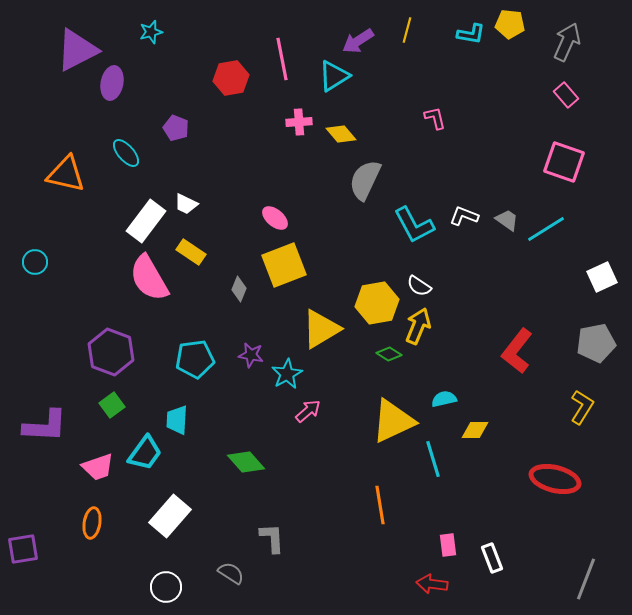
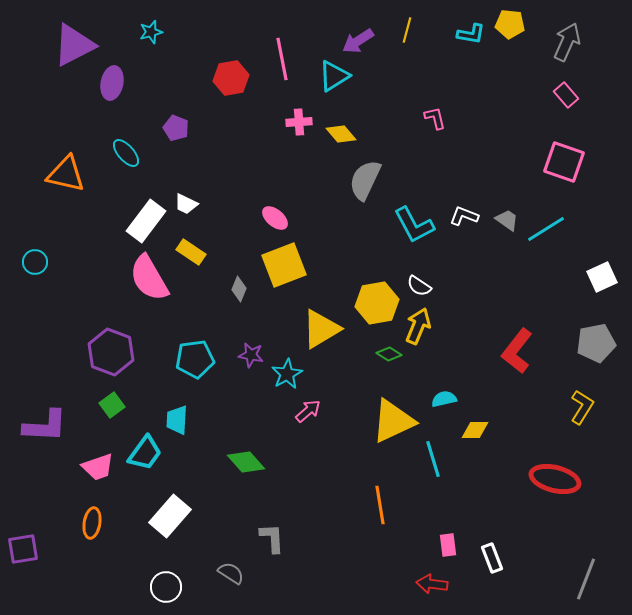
purple triangle at (77, 50): moved 3 px left, 5 px up
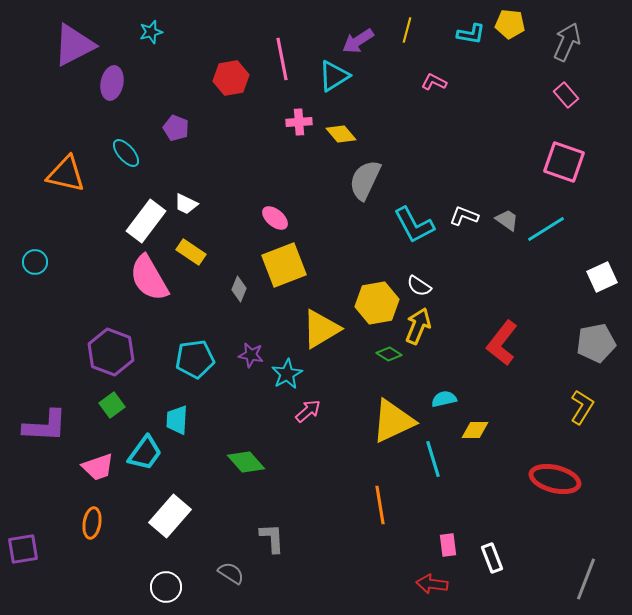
pink L-shape at (435, 118): moved 1 px left, 36 px up; rotated 50 degrees counterclockwise
red L-shape at (517, 351): moved 15 px left, 8 px up
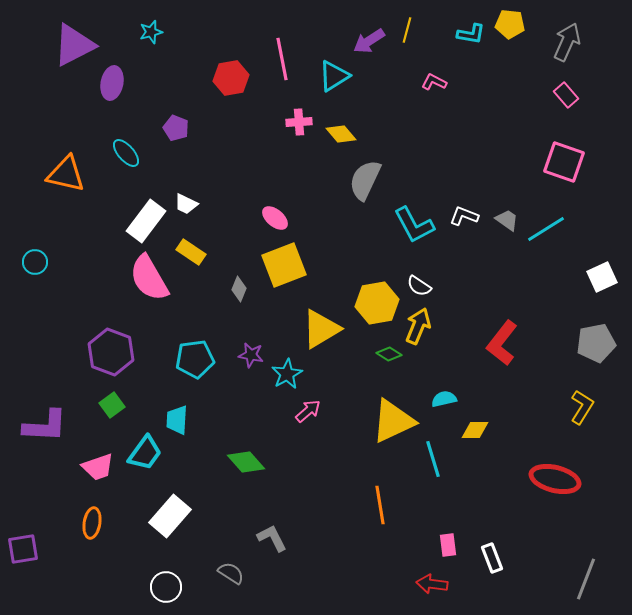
purple arrow at (358, 41): moved 11 px right
gray L-shape at (272, 538): rotated 24 degrees counterclockwise
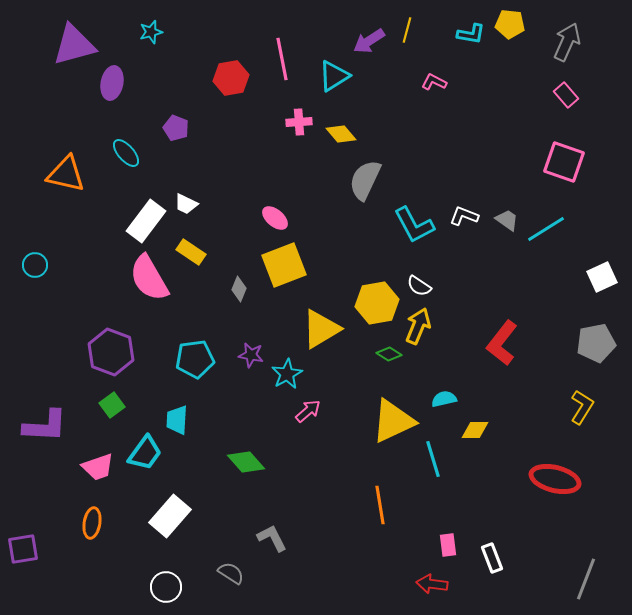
purple triangle at (74, 45): rotated 12 degrees clockwise
cyan circle at (35, 262): moved 3 px down
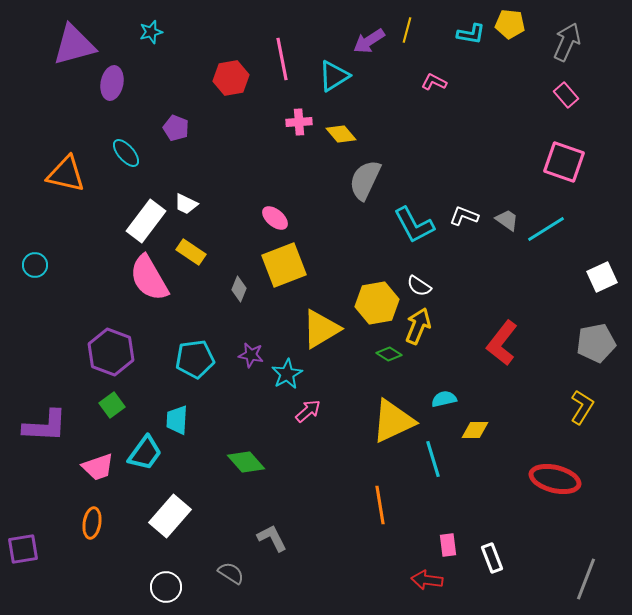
red arrow at (432, 584): moved 5 px left, 4 px up
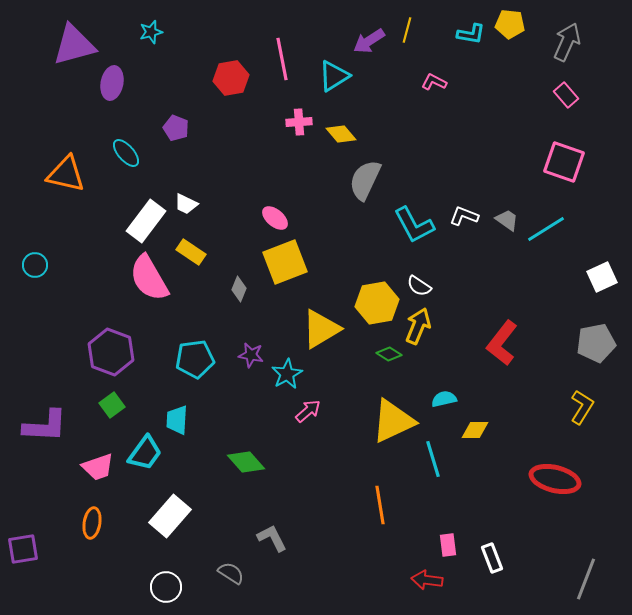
yellow square at (284, 265): moved 1 px right, 3 px up
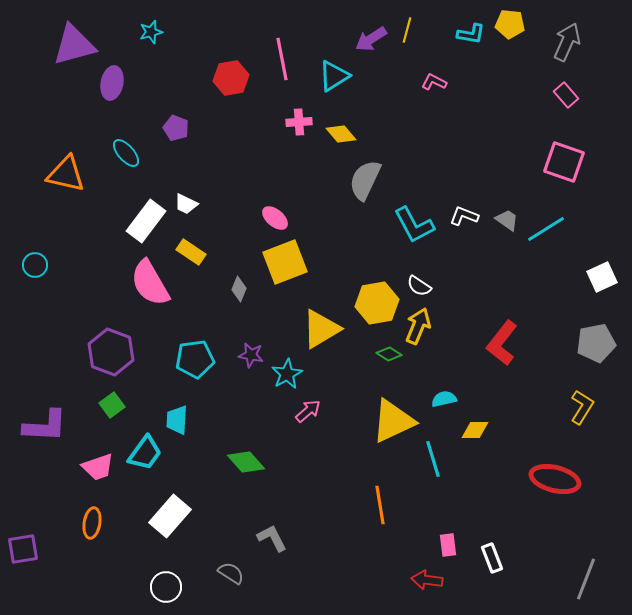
purple arrow at (369, 41): moved 2 px right, 2 px up
pink semicircle at (149, 278): moved 1 px right, 5 px down
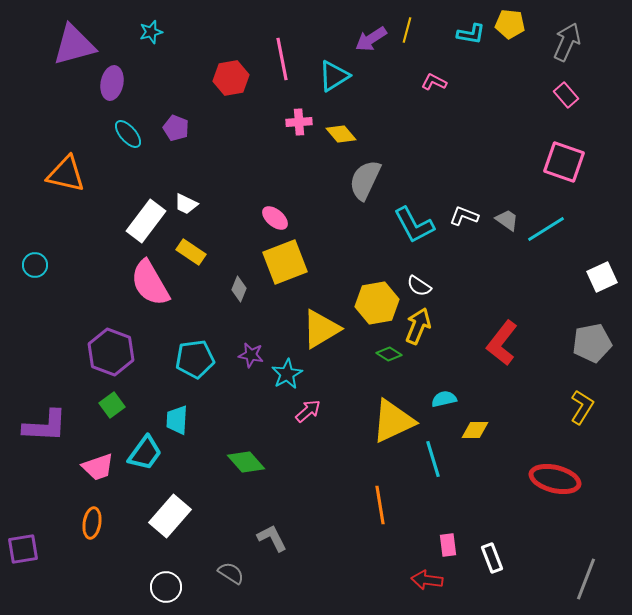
cyan ellipse at (126, 153): moved 2 px right, 19 px up
gray pentagon at (596, 343): moved 4 px left
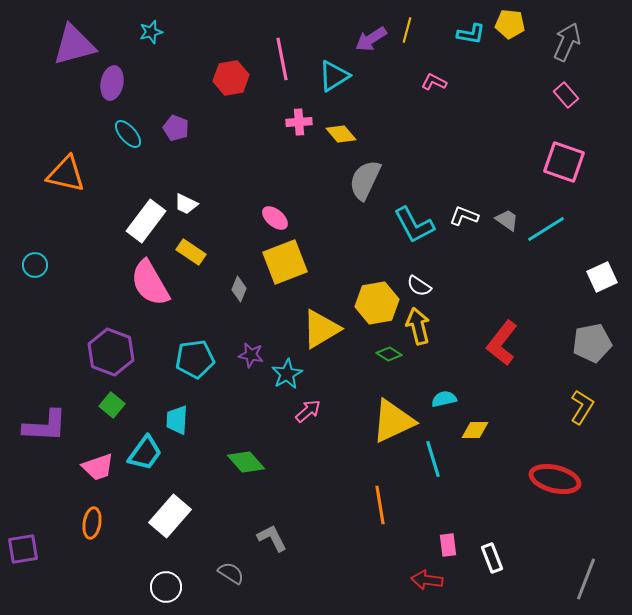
yellow arrow at (418, 326): rotated 36 degrees counterclockwise
green square at (112, 405): rotated 15 degrees counterclockwise
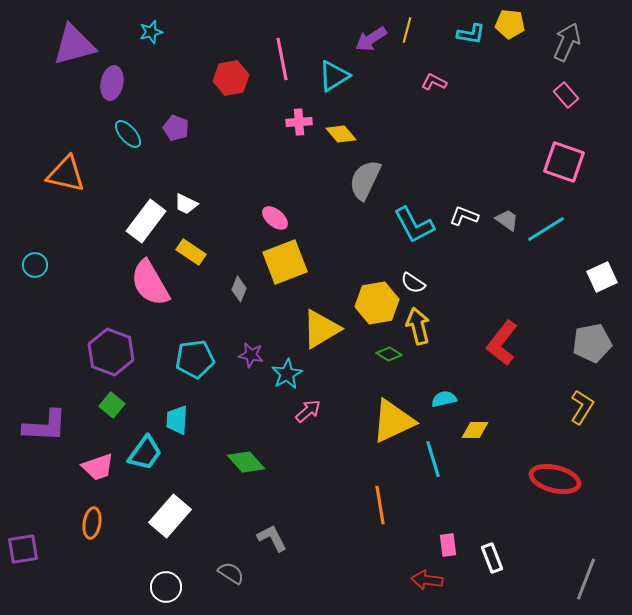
white semicircle at (419, 286): moved 6 px left, 3 px up
